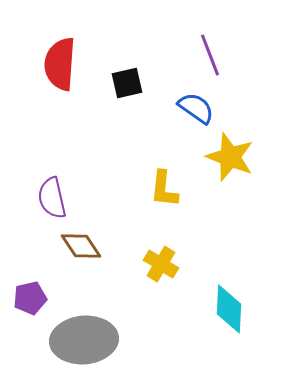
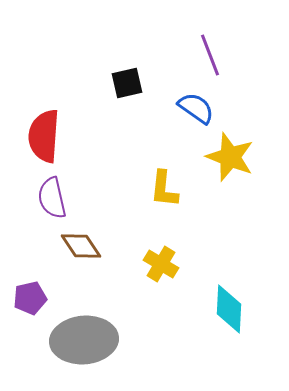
red semicircle: moved 16 px left, 72 px down
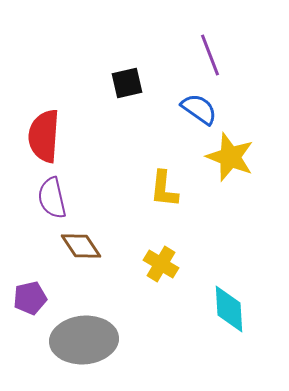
blue semicircle: moved 3 px right, 1 px down
cyan diamond: rotated 6 degrees counterclockwise
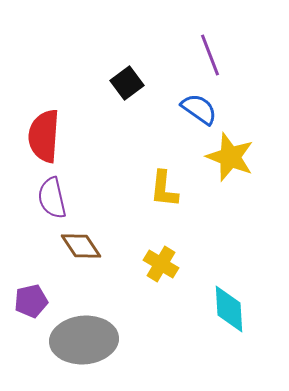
black square: rotated 24 degrees counterclockwise
purple pentagon: moved 1 px right, 3 px down
